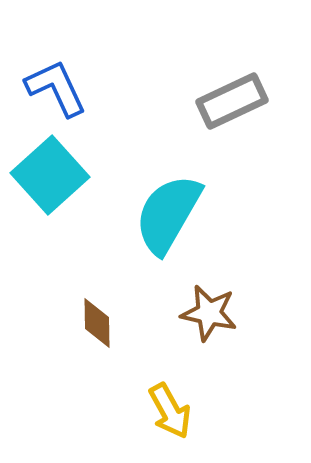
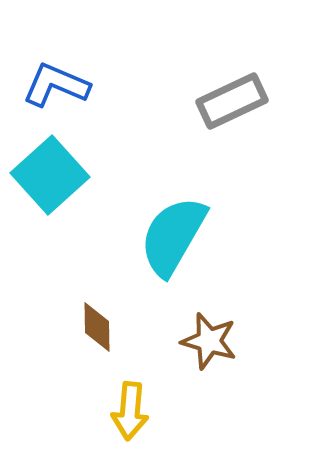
blue L-shape: moved 3 px up; rotated 42 degrees counterclockwise
cyan semicircle: moved 5 px right, 22 px down
brown star: moved 28 px down; rotated 4 degrees clockwise
brown diamond: moved 4 px down
yellow arrow: moved 40 px left; rotated 34 degrees clockwise
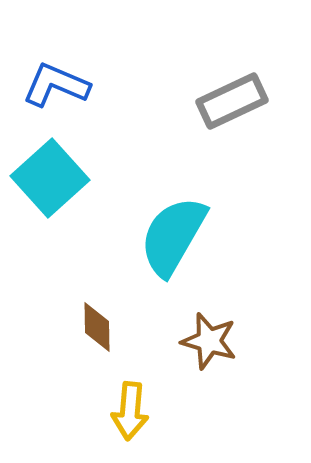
cyan square: moved 3 px down
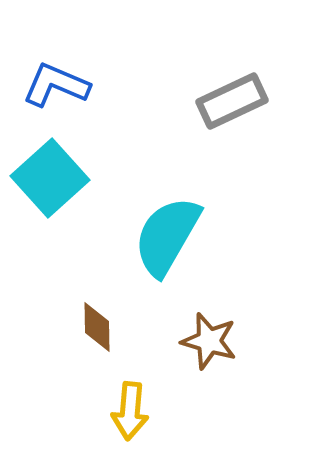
cyan semicircle: moved 6 px left
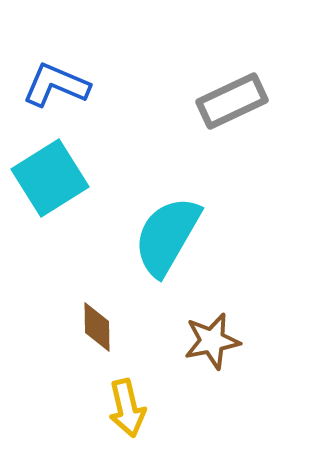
cyan square: rotated 10 degrees clockwise
brown star: moved 3 px right; rotated 28 degrees counterclockwise
yellow arrow: moved 3 px left, 3 px up; rotated 18 degrees counterclockwise
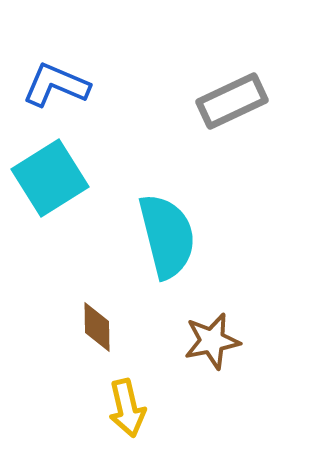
cyan semicircle: rotated 136 degrees clockwise
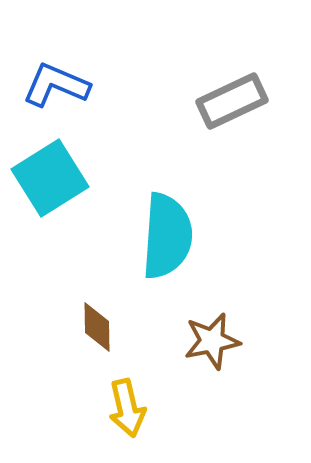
cyan semicircle: rotated 18 degrees clockwise
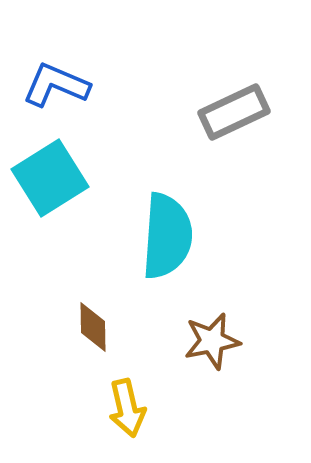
gray rectangle: moved 2 px right, 11 px down
brown diamond: moved 4 px left
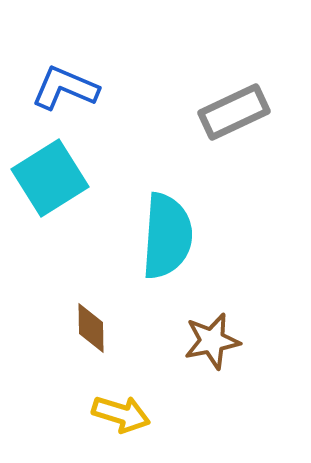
blue L-shape: moved 9 px right, 3 px down
brown diamond: moved 2 px left, 1 px down
yellow arrow: moved 6 px left, 6 px down; rotated 60 degrees counterclockwise
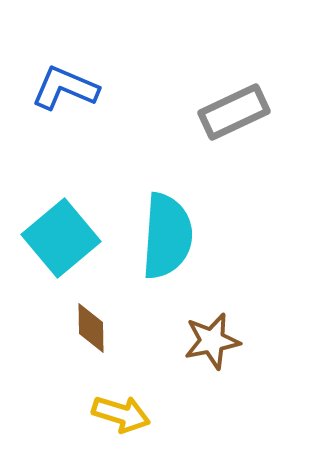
cyan square: moved 11 px right, 60 px down; rotated 8 degrees counterclockwise
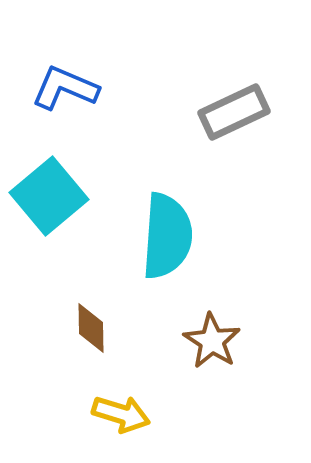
cyan square: moved 12 px left, 42 px up
brown star: rotated 28 degrees counterclockwise
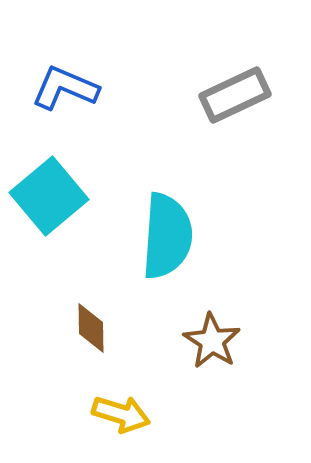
gray rectangle: moved 1 px right, 17 px up
